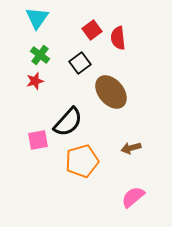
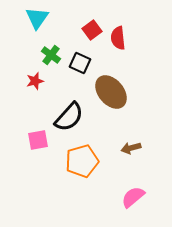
green cross: moved 11 px right
black square: rotated 30 degrees counterclockwise
black semicircle: moved 1 px right, 5 px up
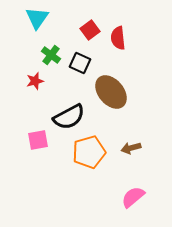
red square: moved 2 px left
black semicircle: rotated 20 degrees clockwise
orange pentagon: moved 7 px right, 9 px up
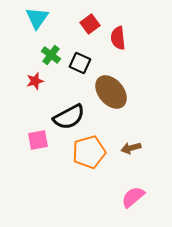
red square: moved 6 px up
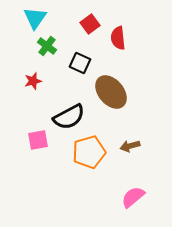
cyan triangle: moved 2 px left
green cross: moved 4 px left, 9 px up
red star: moved 2 px left
brown arrow: moved 1 px left, 2 px up
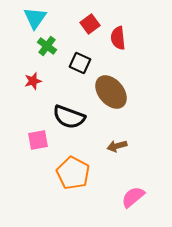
black semicircle: rotated 48 degrees clockwise
brown arrow: moved 13 px left
orange pentagon: moved 16 px left, 21 px down; rotated 28 degrees counterclockwise
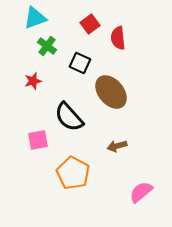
cyan triangle: rotated 35 degrees clockwise
black semicircle: rotated 28 degrees clockwise
pink semicircle: moved 8 px right, 5 px up
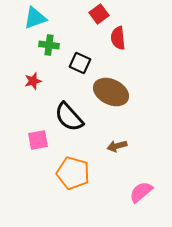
red square: moved 9 px right, 10 px up
green cross: moved 2 px right, 1 px up; rotated 30 degrees counterclockwise
brown ellipse: rotated 24 degrees counterclockwise
orange pentagon: rotated 12 degrees counterclockwise
